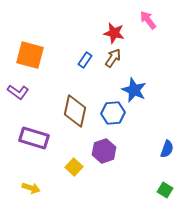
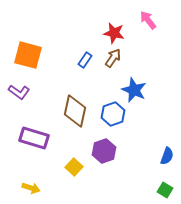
orange square: moved 2 px left
purple L-shape: moved 1 px right
blue hexagon: moved 1 px down; rotated 15 degrees counterclockwise
blue semicircle: moved 7 px down
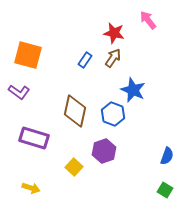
blue star: moved 1 px left
blue hexagon: rotated 20 degrees counterclockwise
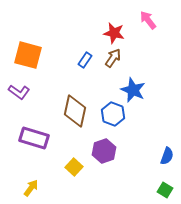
yellow arrow: rotated 72 degrees counterclockwise
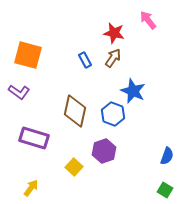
blue rectangle: rotated 63 degrees counterclockwise
blue star: moved 1 px down
